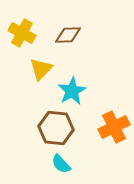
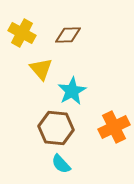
yellow triangle: rotated 25 degrees counterclockwise
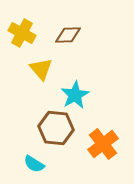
cyan star: moved 3 px right, 4 px down
orange cross: moved 11 px left, 17 px down; rotated 12 degrees counterclockwise
cyan semicircle: moved 27 px left; rotated 15 degrees counterclockwise
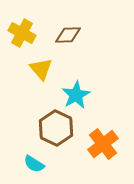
cyan star: moved 1 px right
brown hexagon: rotated 20 degrees clockwise
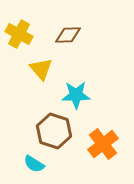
yellow cross: moved 3 px left, 1 px down
cyan star: rotated 28 degrees clockwise
brown hexagon: moved 2 px left, 3 px down; rotated 8 degrees counterclockwise
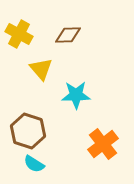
brown hexagon: moved 26 px left
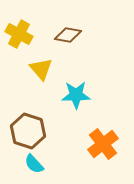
brown diamond: rotated 12 degrees clockwise
cyan semicircle: rotated 15 degrees clockwise
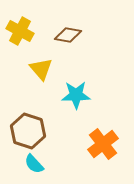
yellow cross: moved 1 px right, 3 px up
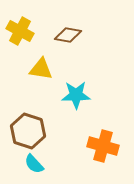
yellow triangle: rotated 40 degrees counterclockwise
orange cross: moved 2 px down; rotated 36 degrees counterclockwise
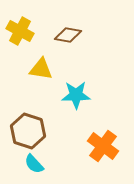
orange cross: rotated 20 degrees clockwise
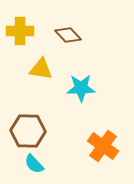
yellow cross: rotated 28 degrees counterclockwise
brown diamond: rotated 36 degrees clockwise
cyan star: moved 5 px right, 7 px up
brown hexagon: rotated 16 degrees counterclockwise
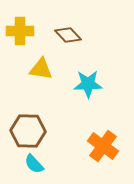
cyan star: moved 7 px right, 4 px up
